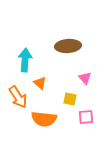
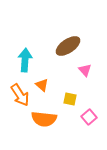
brown ellipse: rotated 30 degrees counterclockwise
pink triangle: moved 8 px up
orange triangle: moved 2 px right, 2 px down
orange arrow: moved 2 px right, 2 px up
pink square: moved 3 px right; rotated 35 degrees counterclockwise
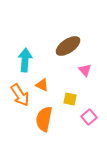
orange triangle: rotated 16 degrees counterclockwise
orange semicircle: rotated 95 degrees clockwise
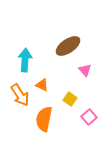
yellow square: rotated 24 degrees clockwise
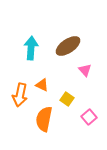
cyan arrow: moved 6 px right, 12 px up
orange arrow: rotated 45 degrees clockwise
yellow square: moved 3 px left
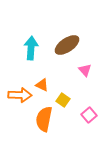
brown ellipse: moved 1 px left, 1 px up
orange arrow: rotated 100 degrees counterclockwise
yellow square: moved 4 px left, 1 px down
pink square: moved 2 px up
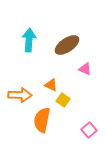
cyan arrow: moved 2 px left, 8 px up
pink triangle: moved 1 px up; rotated 24 degrees counterclockwise
orange triangle: moved 9 px right
pink square: moved 15 px down
orange semicircle: moved 2 px left, 1 px down
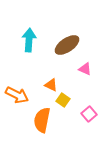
orange arrow: moved 3 px left; rotated 25 degrees clockwise
pink square: moved 16 px up
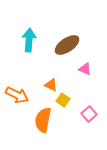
orange semicircle: moved 1 px right
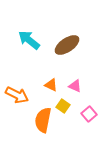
cyan arrow: rotated 55 degrees counterclockwise
pink triangle: moved 10 px left, 17 px down
yellow square: moved 6 px down
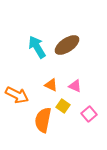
cyan arrow: moved 8 px right, 7 px down; rotated 20 degrees clockwise
